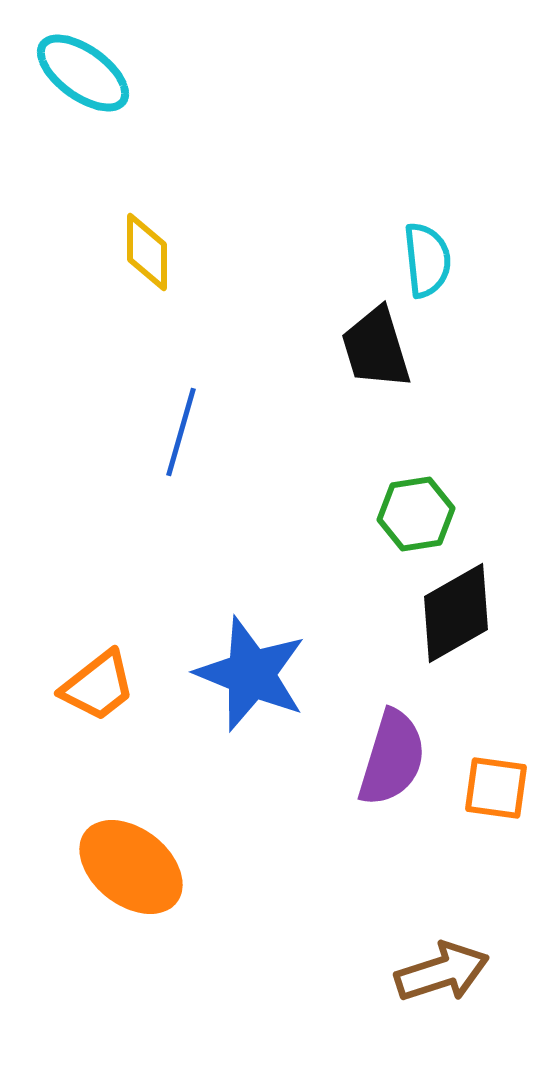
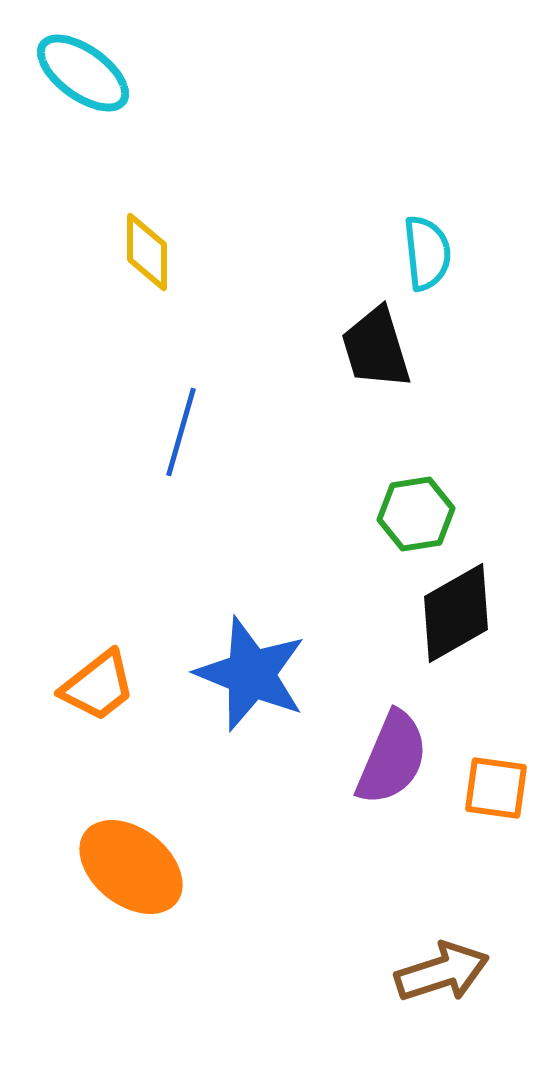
cyan semicircle: moved 7 px up
purple semicircle: rotated 6 degrees clockwise
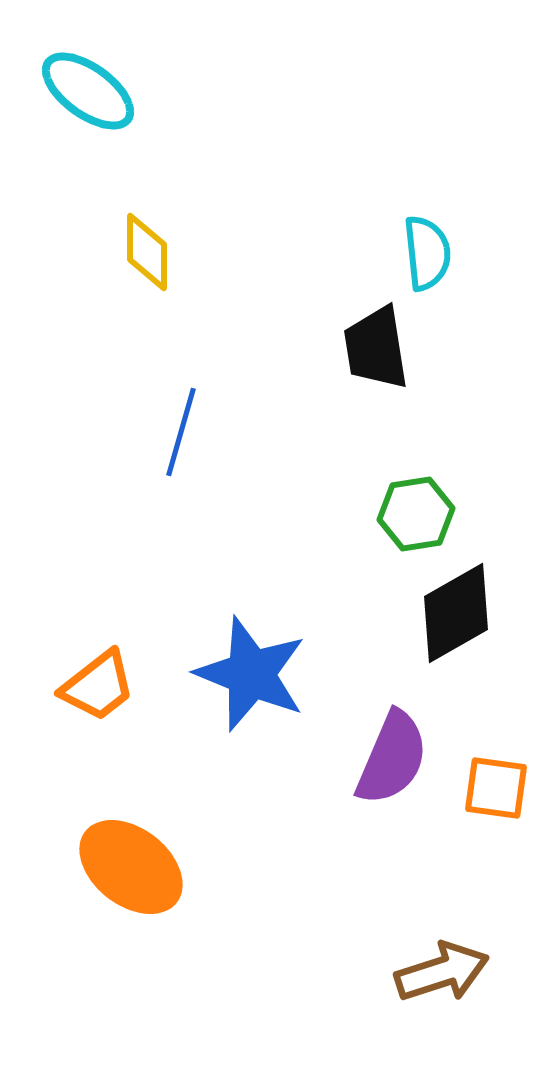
cyan ellipse: moved 5 px right, 18 px down
black trapezoid: rotated 8 degrees clockwise
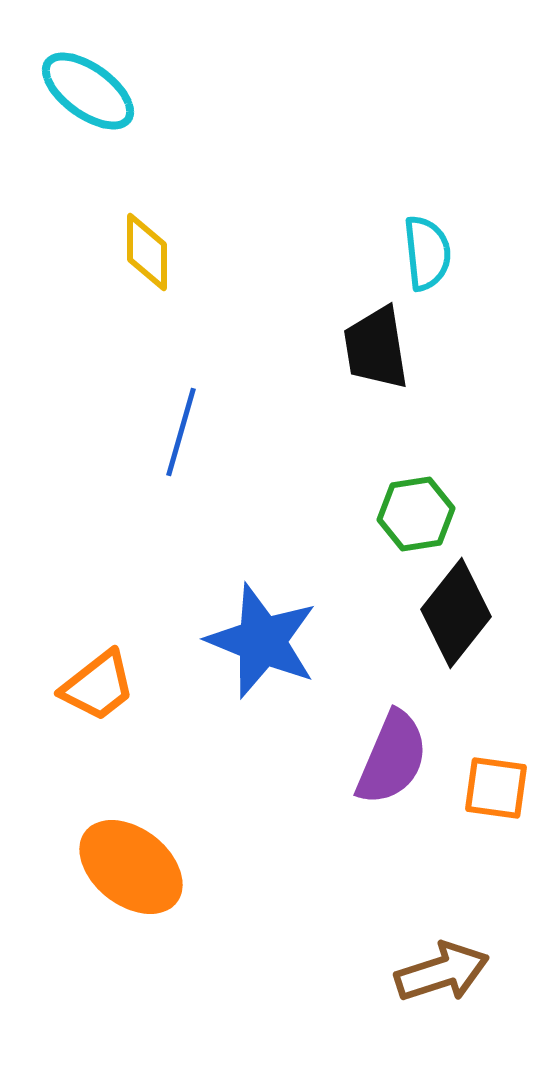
black diamond: rotated 22 degrees counterclockwise
blue star: moved 11 px right, 33 px up
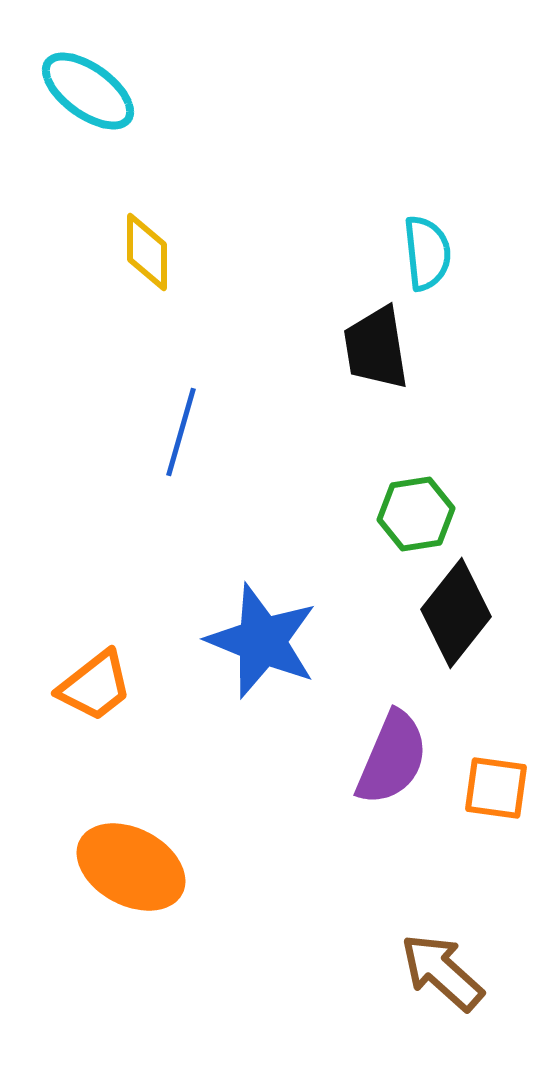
orange trapezoid: moved 3 px left
orange ellipse: rotated 10 degrees counterclockwise
brown arrow: rotated 120 degrees counterclockwise
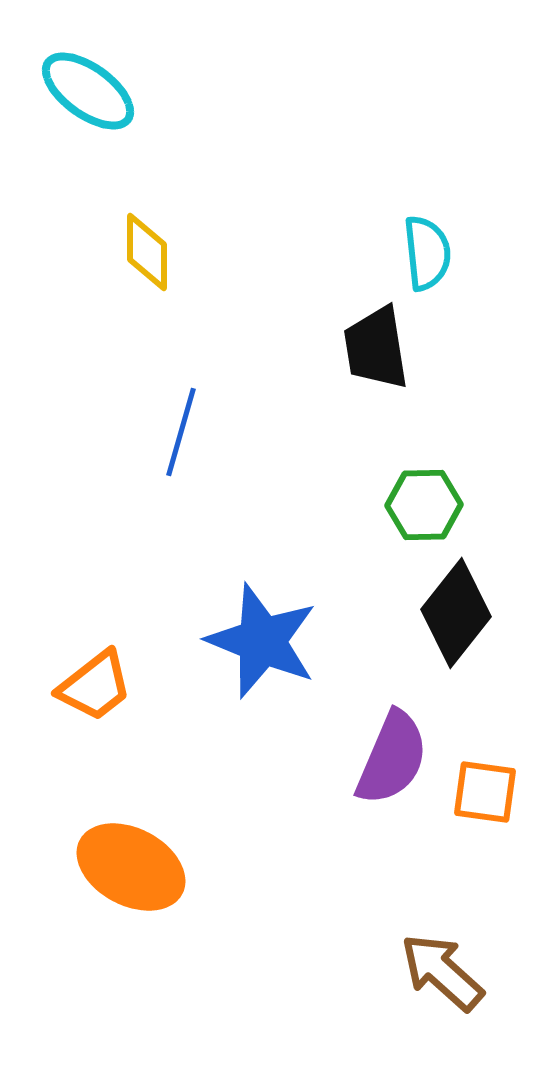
green hexagon: moved 8 px right, 9 px up; rotated 8 degrees clockwise
orange square: moved 11 px left, 4 px down
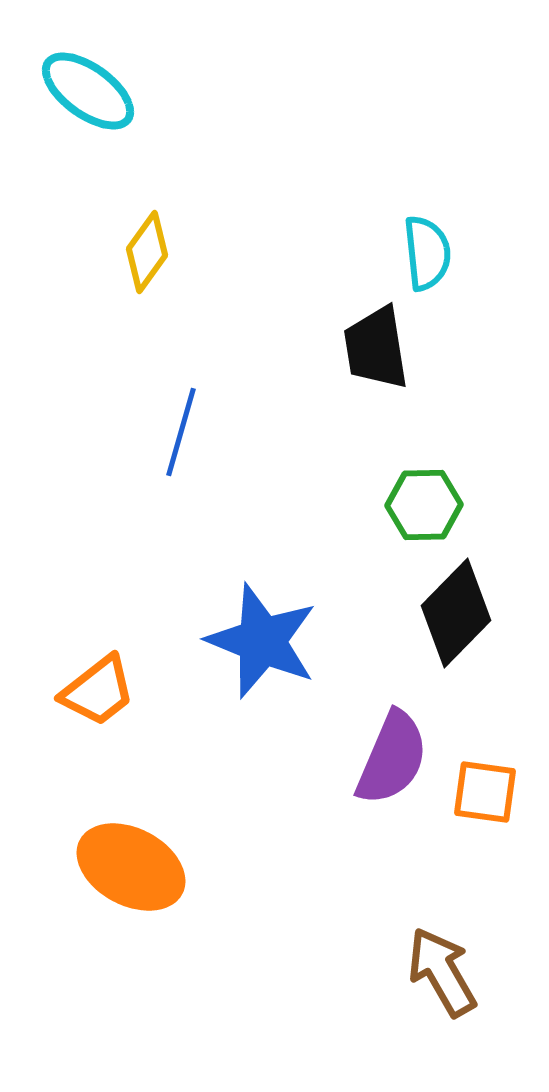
yellow diamond: rotated 36 degrees clockwise
black diamond: rotated 6 degrees clockwise
orange trapezoid: moved 3 px right, 5 px down
brown arrow: rotated 18 degrees clockwise
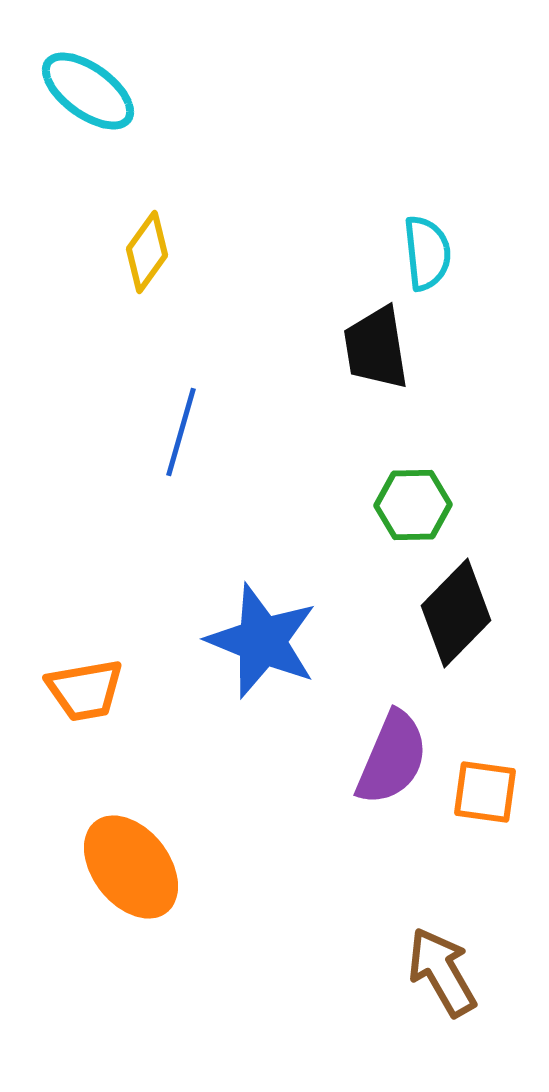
green hexagon: moved 11 px left
orange trapezoid: moved 13 px left, 1 px up; rotated 28 degrees clockwise
orange ellipse: rotated 24 degrees clockwise
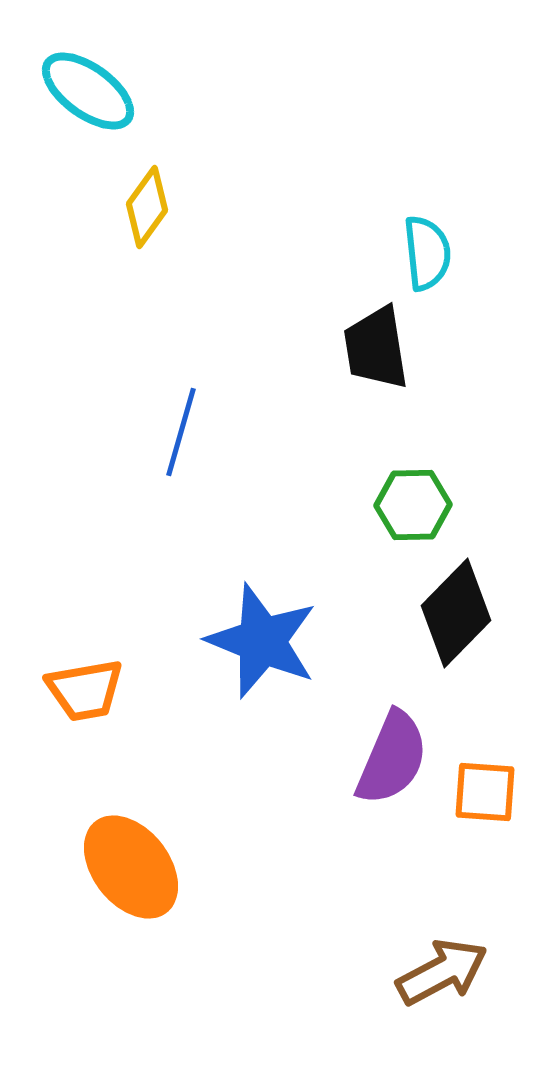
yellow diamond: moved 45 px up
orange square: rotated 4 degrees counterclockwise
brown arrow: rotated 92 degrees clockwise
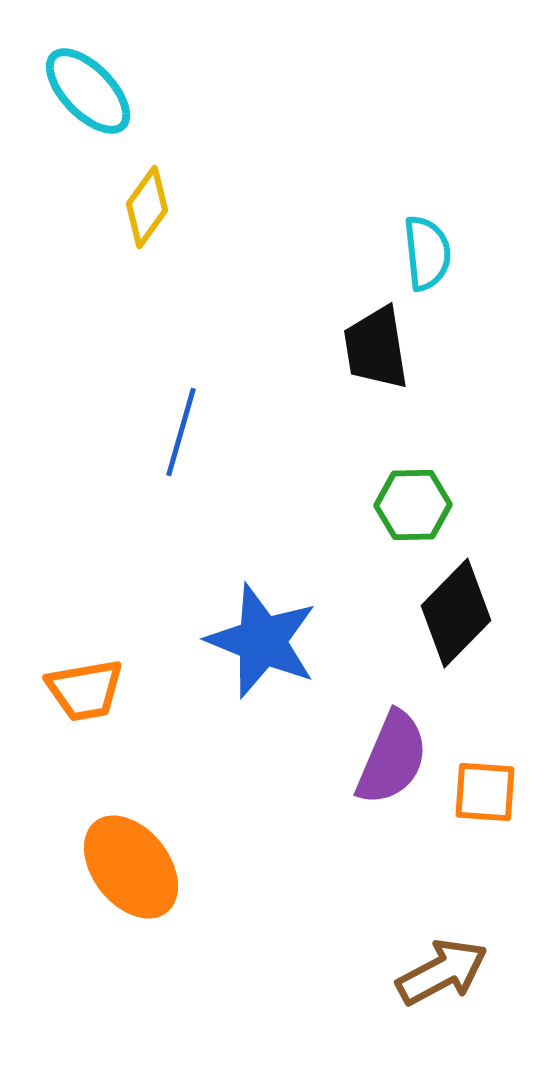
cyan ellipse: rotated 10 degrees clockwise
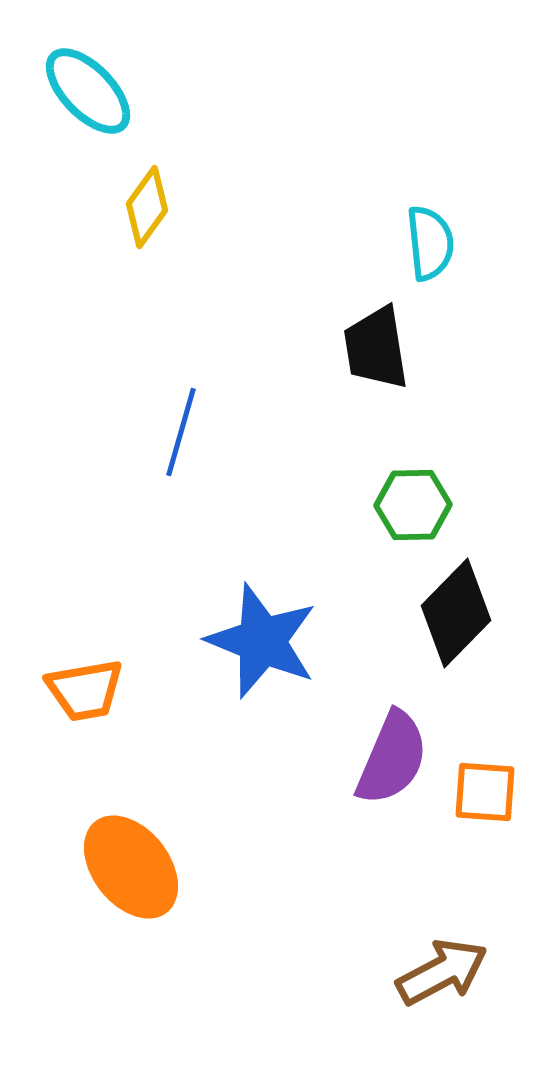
cyan semicircle: moved 3 px right, 10 px up
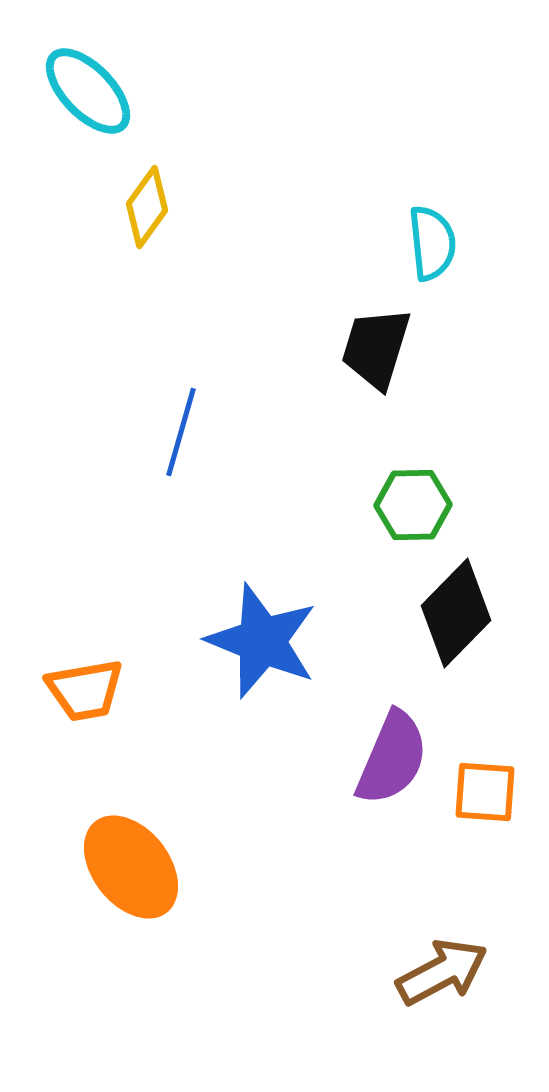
cyan semicircle: moved 2 px right
black trapezoid: rotated 26 degrees clockwise
